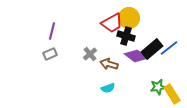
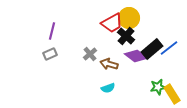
black cross: rotated 24 degrees clockwise
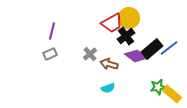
black cross: rotated 12 degrees clockwise
yellow rectangle: rotated 18 degrees counterclockwise
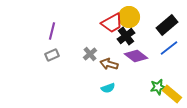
yellow circle: moved 1 px up
black rectangle: moved 15 px right, 24 px up
gray rectangle: moved 2 px right, 1 px down
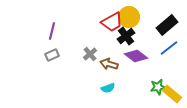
red trapezoid: moved 1 px up
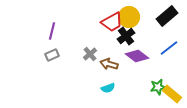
black rectangle: moved 9 px up
purple diamond: moved 1 px right
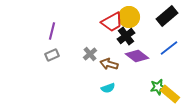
yellow rectangle: moved 2 px left
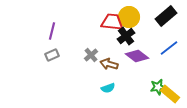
black rectangle: moved 1 px left
red trapezoid: rotated 145 degrees counterclockwise
gray cross: moved 1 px right, 1 px down
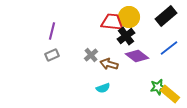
cyan semicircle: moved 5 px left
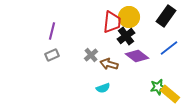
black rectangle: rotated 15 degrees counterclockwise
red trapezoid: rotated 90 degrees clockwise
